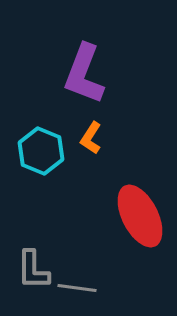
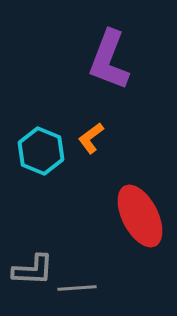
purple L-shape: moved 25 px right, 14 px up
orange L-shape: rotated 20 degrees clockwise
gray L-shape: rotated 87 degrees counterclockwise
gray line: rotated 12 degrees counterclockwise
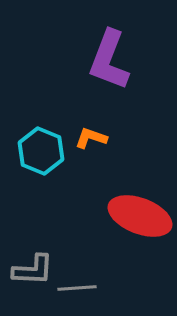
orange L-shape: rotated 56 degrees clockwise
red ellipse: rotated 42 degrees counterclockwise
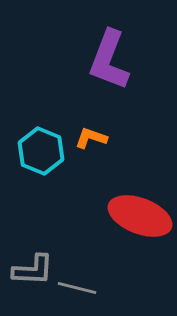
gray line: rotated 18 degrees clockwise
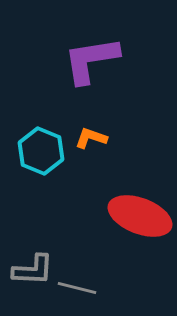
purple L-shape: moved 18 px left; rotated 60 degrees clockwise
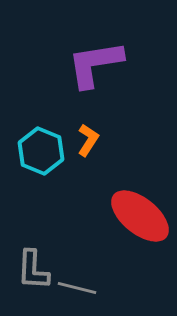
purple L-shape: moved 4 px right, 4 px down
orange L-shape: moved 3 px left, 2 px down; rotated 104 degrees clockwise
red ellipse: rotated 18 degrees clockwise
gray L-shape: rotated 90 degrees clockwise
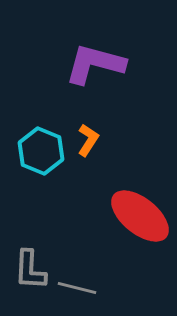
purple L-shape: rotated 24 degrees clockwise
gray L-shape: moved 3 px left
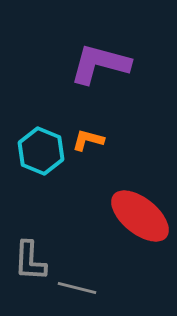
purple L-shape: moved 5 px right
orange L-shape: rotated 108 degrees counterclockwise
gray L-shape: moved 9 px up
